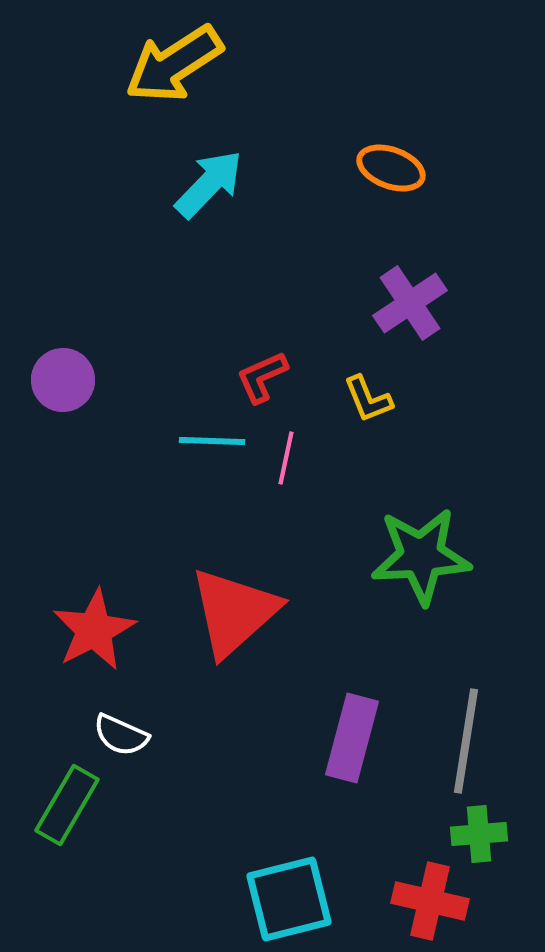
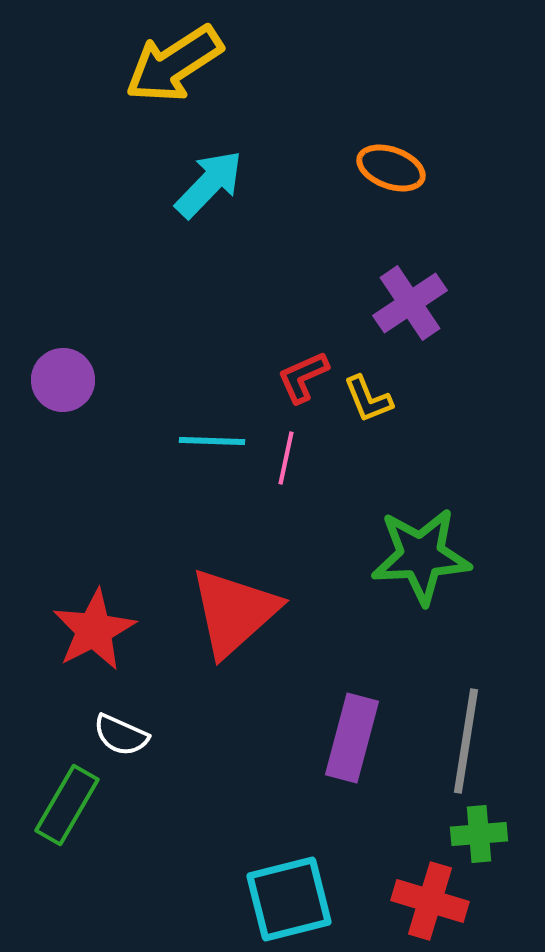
red L-shape: moved 41 px right
red cross: rotated 4 degrees clockwise
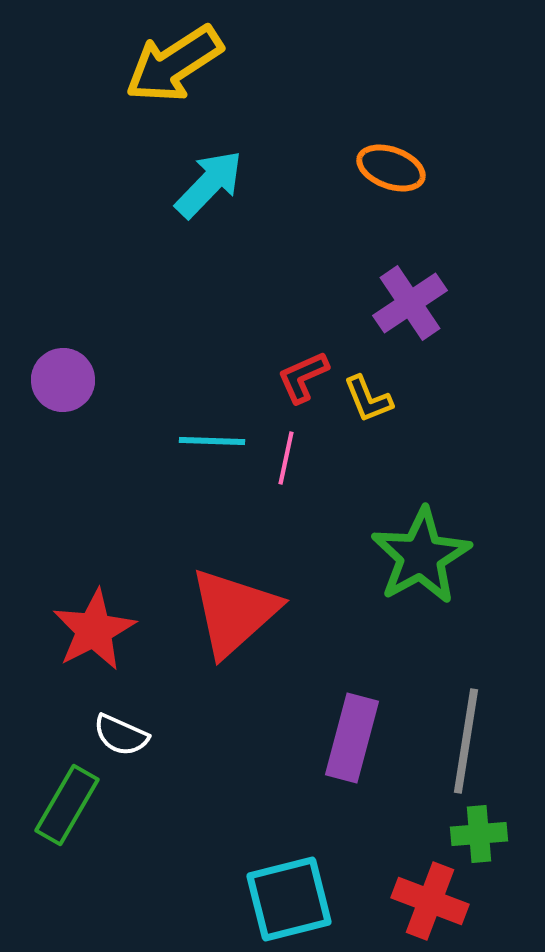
green star: rotated 26 degrees counterclockwise
red cross: rotated 4 degrees clockwise
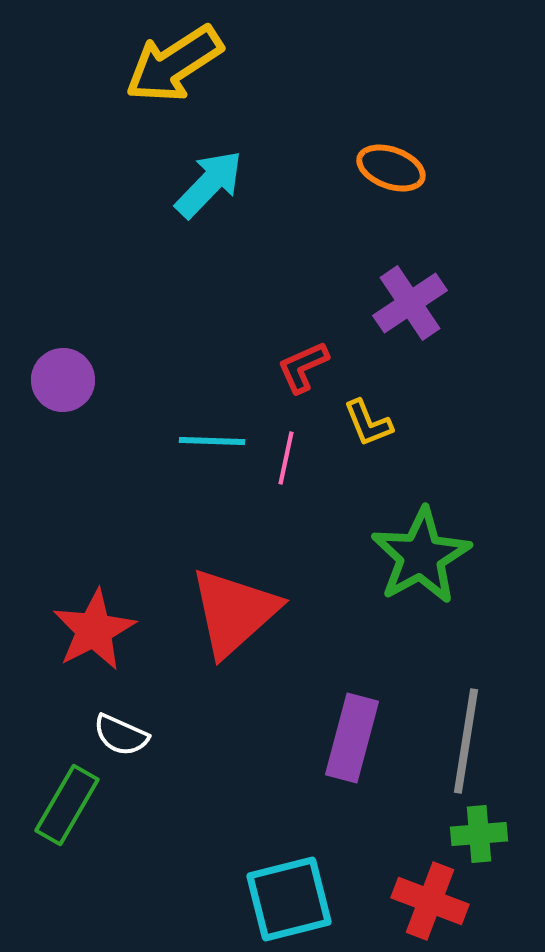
red L-shape: moved 10 px up
yellow L-shape: moved 24 px down
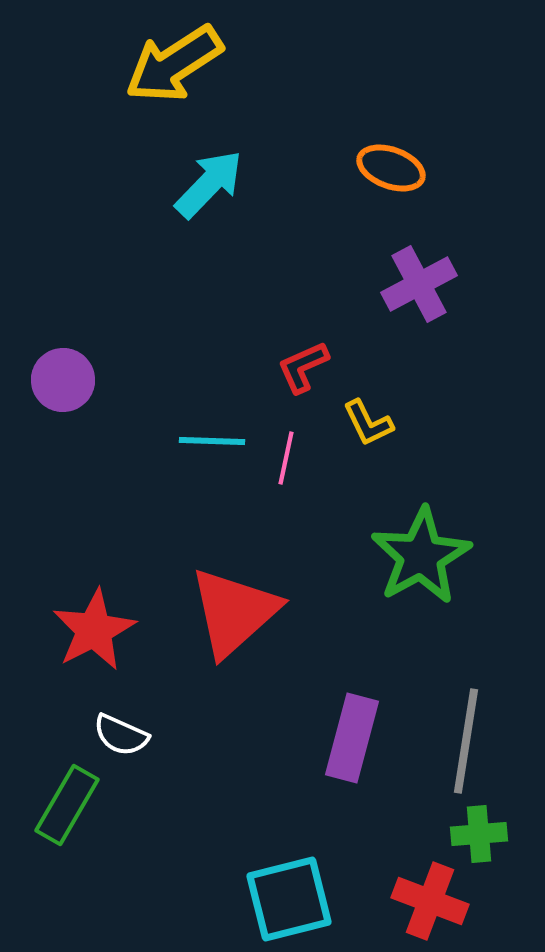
purple cross: moved 9 px right, 19 px up; rotated 6 degrees clockwise
yellow L-shape: rotated 4 degrees counterclockwise
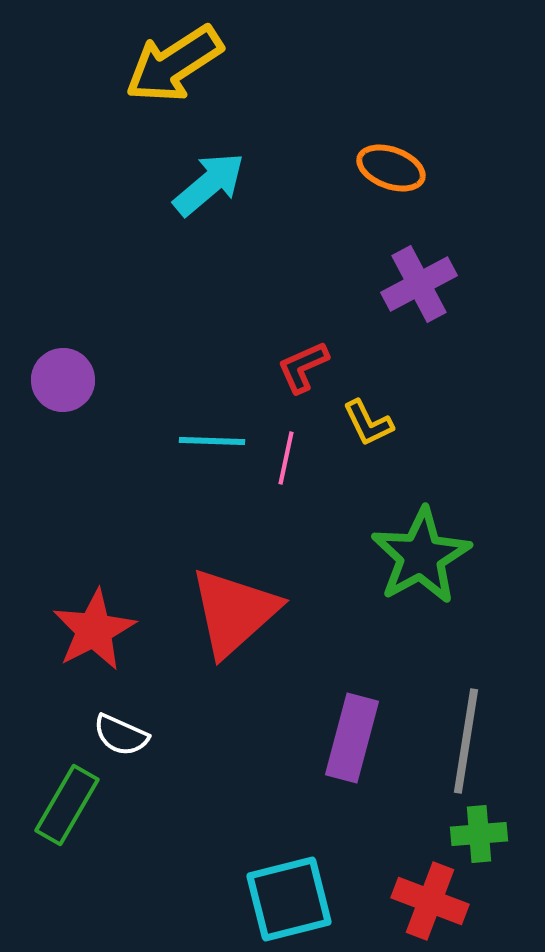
cyan arrow: rotated 6 degrees clockwise
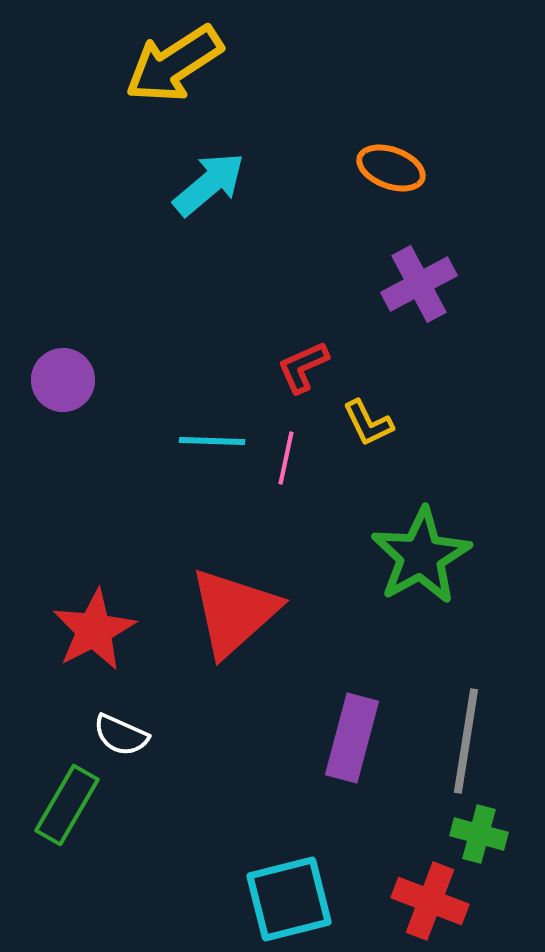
green cross: rotated 20 degrees clockwise
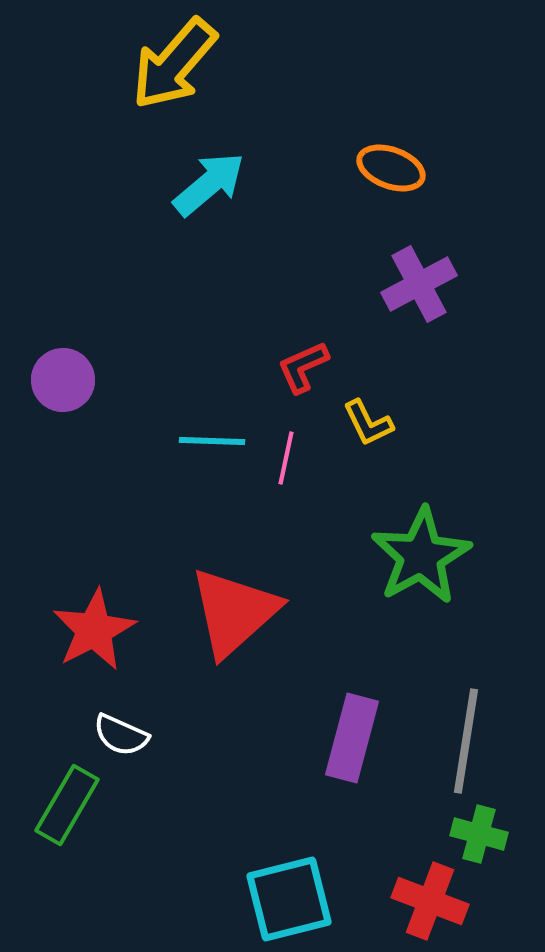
yellow arrow: rotated 16 degrees counterclockwise
